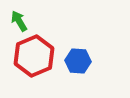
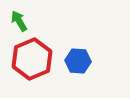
red hexagon: moved 2 px left, 3 px down
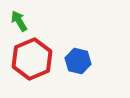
blue hexagon: rotated 10 degrees clockwise
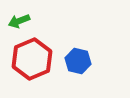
green arrow: rotated 80 degrees counterclockwise
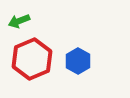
blue hexagon: rotated 15 degrees clockwise
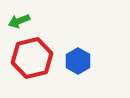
red hexagon: moved 1 px up; rotated 9 degrees clockwise
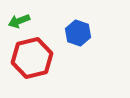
blue hexagon: moved 28 px up; rotated 10 degrees counterclockwise
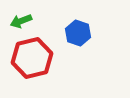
green arrow: moved 2 px right
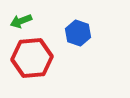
red hexagon: rotated 9 degrees clockwise
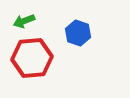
green arrow: moved 3 px right
